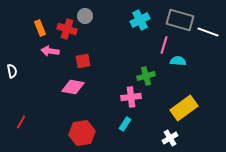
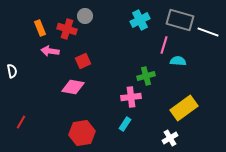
red square: rotated 14 degrees counterclockwise
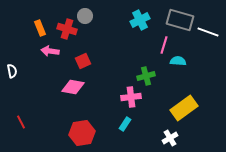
red line: rotated 56 degrees counterclockwise
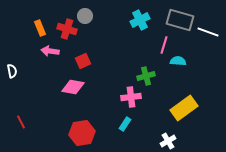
white cross: moved 2 px left, 3 px down
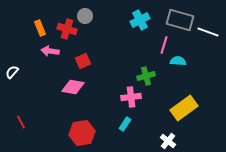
white semicircle: moved 1 px down; rotated 128 degrees counterclockwise
white cross: rotated 21 degrees counterclockwise
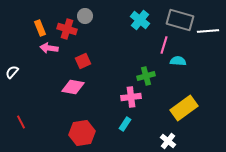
cyan cross: rotated 24 degrees counterclockwise
white line: moved 1 px up; rotated 25 degrees counterclockwise
pink arrow: moved 1 px left, 3 px up
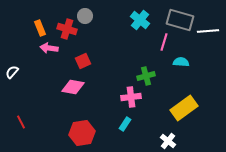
pink line: moved 3 px up
cyan semicircle: moved 3 px right, 1 px down
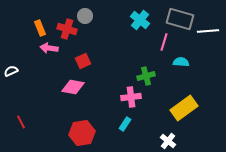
gray rectangle: moved 1 px up
white semicircle: moved 1 px left, 1 px up; rotated 24 degrees clockwise
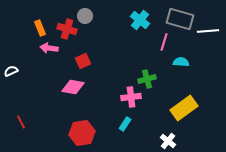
green cross: moved 1 px right, 3 px down
